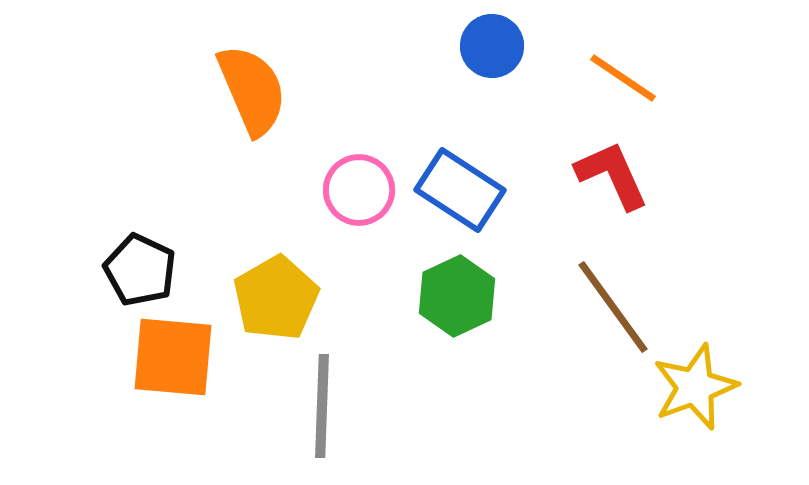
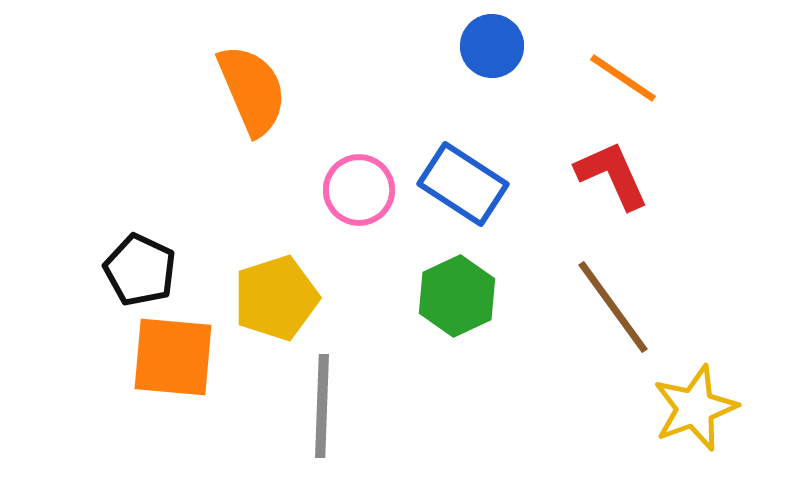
blue rectangle: moved 3 px right, 6 px up
yellow pentagon: rotated 12 degrees clockwise
yellow star: moved 21 px down
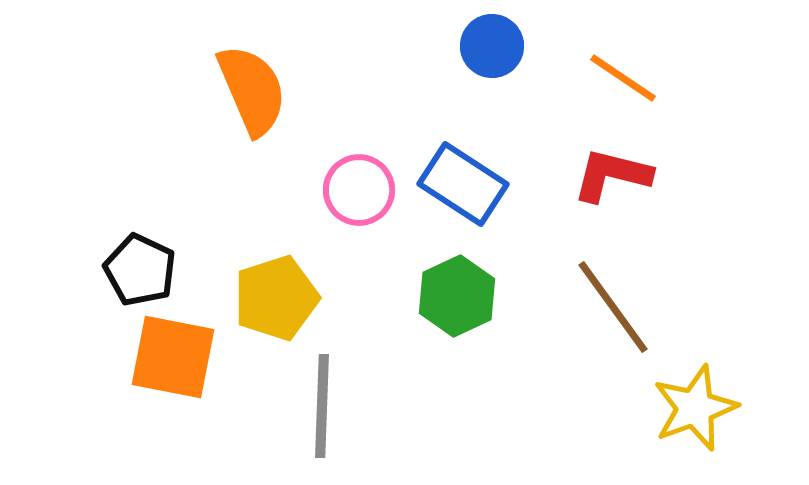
red L-shape: rotated 52 degrees counterclockwise
orange square: rotated 6 degrees clockwise
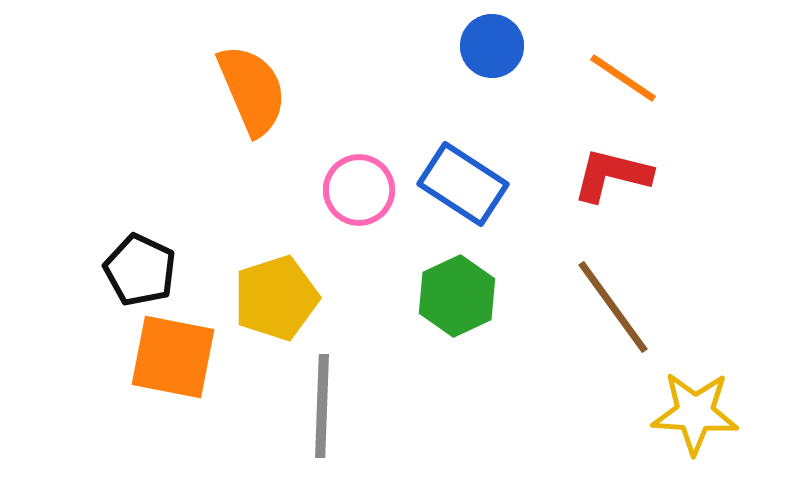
yellow star: moved 5 px down; rotated 24 degrees clockwise
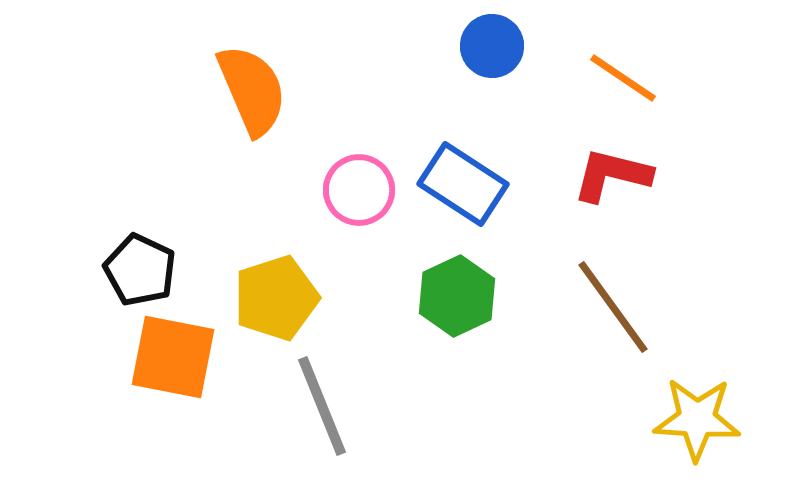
gray line: rotated 24 degrees counterclockwise
yellow star: moved 2 px right, 6 px down
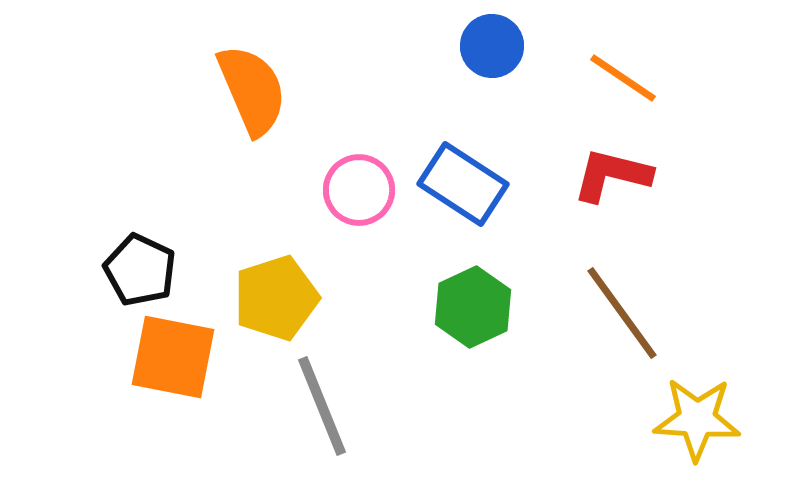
green hexagon: moved 16 px right, 11 px down
brown line: moved 9 px right, 6 px down
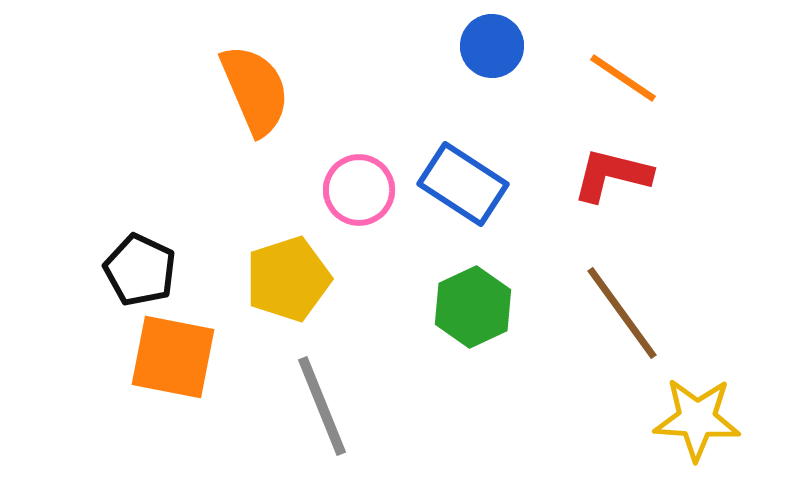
orange semicircle: moved 3 px right
yellow pentagon: moved 12 px right, 19 px up
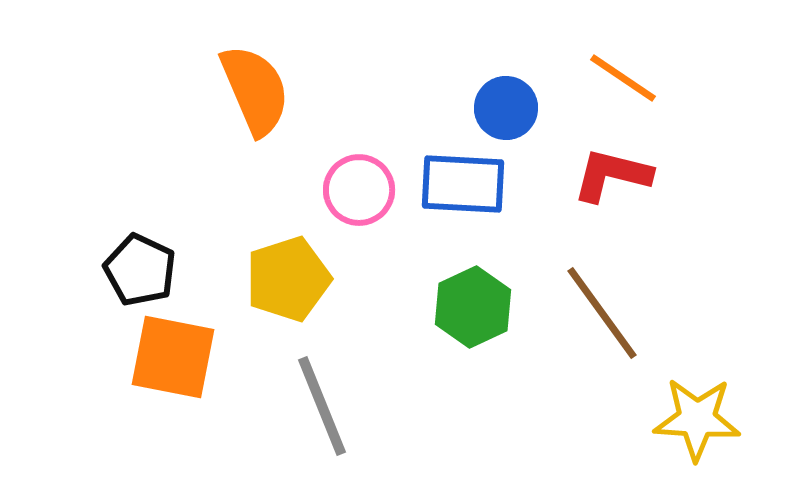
blue circle: moved 14 px right, 62 px down
blue rectangle: rotated 30 degrees counterclockwise
brown line: moved 20 px left
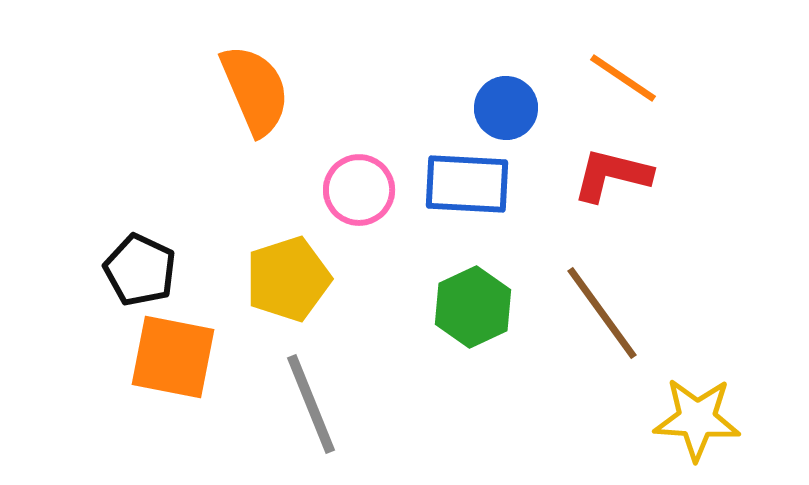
blue rectangle: moved 4 px right
gray line: moved 11 px left, 2 px up
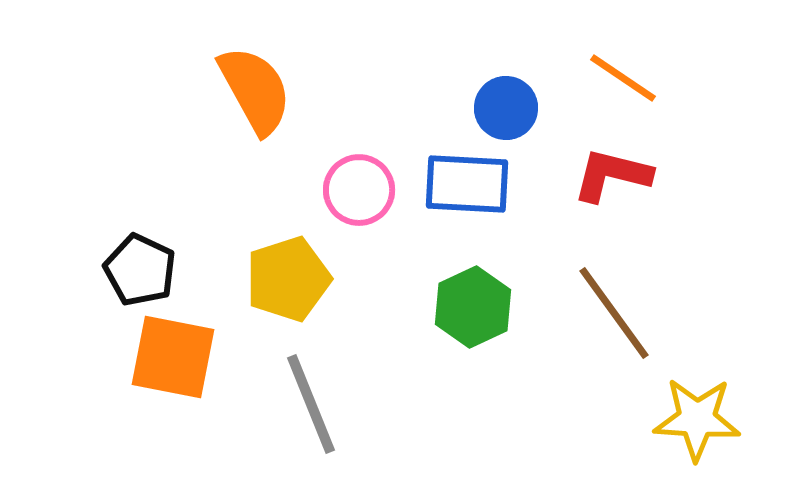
orange semicircle: rotated 6 degrees counterclockwise
brown line: moved 12 px right
